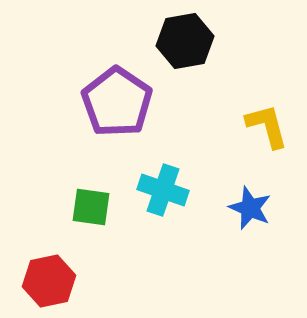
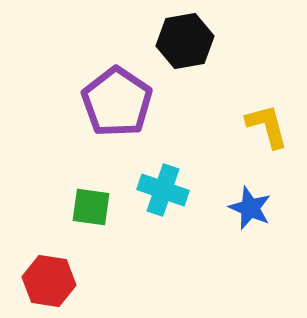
red hexagon: rotated 21 degrees clockwise
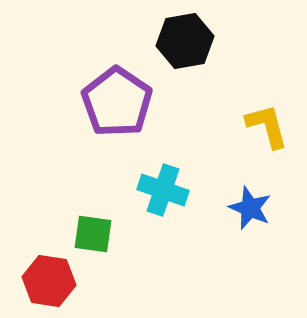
green square: moved 2 px right, 27 px down
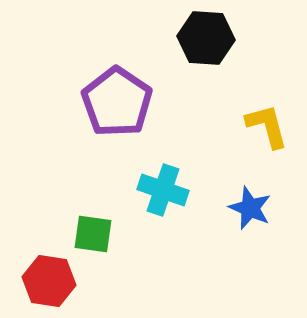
black hexagon: moved 21 px right, 3 px up; rotated 14 degrees clockwise
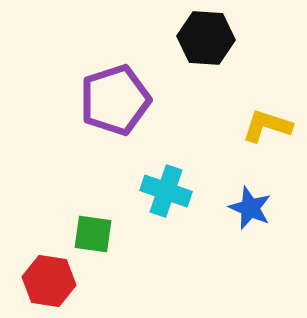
purple pentagon: moved 2 px left, 2 px up; rotated 20 degrees clockwise
yellow L-shape: rotated 57 degrees counterclockwise
cyan cross: moved 3 px right, 1 px down
